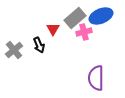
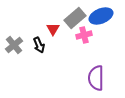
pink cross: moved 3 px down
gray cross: moved 5 px up
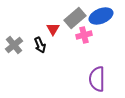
black arrow: moved 1 px right
purple semicircle: moved 1 px right, 1 px down
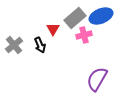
purple semicircle: rotated 30 degrees clockwise
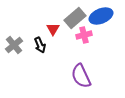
purple semicircle: moved 16 px left, 3 px up; rotated 55 degrees counterclockwise
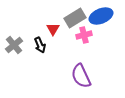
gray rectangle: rotated 10 degrees clockwise
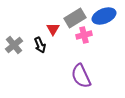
blue ellipse: moved 3 px right
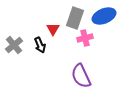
gray rectangle: rotated 40 degrees counterclockwise
pink cross: moved 1 px right, 3 px down
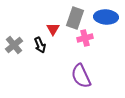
blue ellipse: moved 2 px right, 1 px down; rotated 25 degrees clockwise
